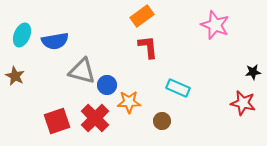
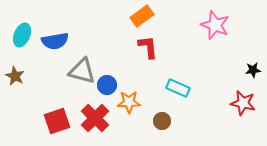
black star: moved 2 px up
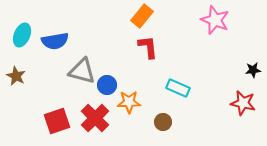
orange rectangle: rotated 15 degrees counterclockwise
pink star: moved 5 px up
brown star: moved 1 px right
brown circle: moved 1 px right, 1 px down
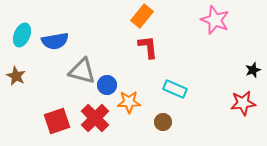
black star: rotated 14 degrees counterclockwise
cyan rectangle: moved 3 px left, 1 px down
red star: rotated 20 degrees counterclockwise
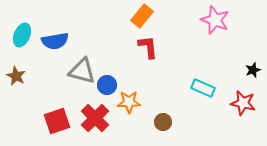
cyan rectangle: moved 28 px right, 1 px up
red star: rotated 20 degrees clockwise
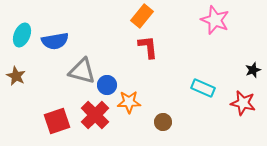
red cross: moved 3 px up
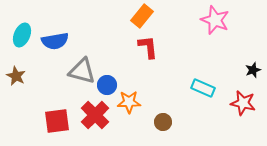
red square: rotated 12 degrees clockwise
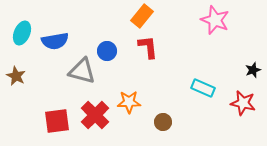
cyan ellipse: moved 2 px up
blue circle: moved 34 px up
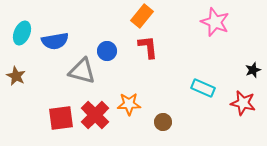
pink star: moved 2 px down
orange star: moved 2 px down
red square: moved 4 px right, 3 px up
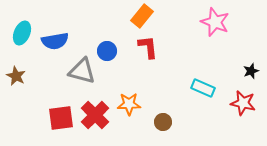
black star: moved 2 px left, 1 px down
